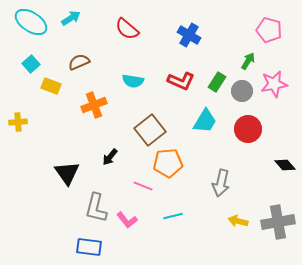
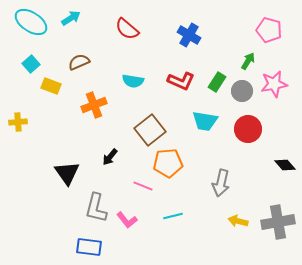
cyan trapezoid: rotated 68 degrees clockwise
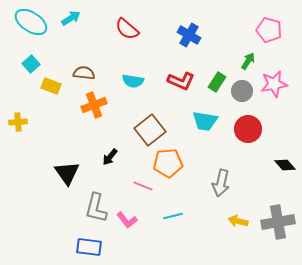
brown semicircle: moved 5 px right, 11 px down; rotated 30 degrees clockwise
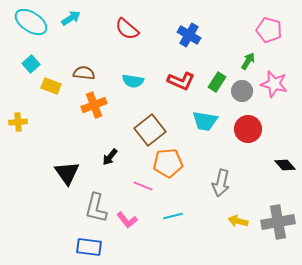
pink star: rotated 24 degrees clockwise
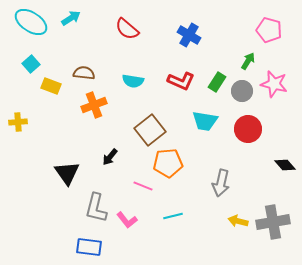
gray cross: moved 5 px left
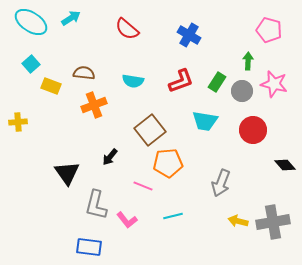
green arrow: rotated 30 degrees counterclockwise
red L-shape: rotated 44 degrees counterclockwise
red circle: moved 5 px right, 1 px down
gray arrow: rotated 8 degrees clockwise
gray L-shape: moved 3 px up
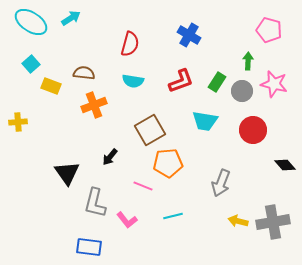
red semicircle: moved 3 px right, 15 px down; rotated 115 degrees counterclockwise
brown square: rotated 8 degrees clockwise
gray L-shape: moved 1 px left, 2 px up
